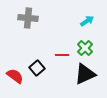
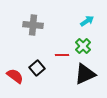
gray cross: moved 5 px right, 7 px down
green cross: moved 2 px left, 2 px up
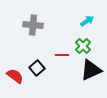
black triangle: moved 6 px right, 4 px up
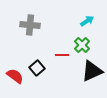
gray cross: moved 3 px left
green cross: moved 1 px left, 1 px up
black triangle: moved 1 px right, 1 px down
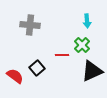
cyan arrow: rotated 120 degrees clockwise
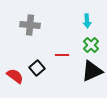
green cross: moved 9 px right
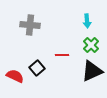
red semicircle: rotated 12 degrees counterclockwise
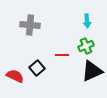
green cross: moved 5 px left, 1 px down; rotated 21 degrees clockwise
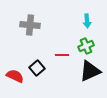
black triangle: moved 2 px left
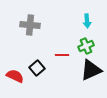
black triangle: moved 1 px right, 1 px up
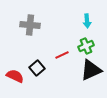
red line: rotated 24 degrees counterclockwise
